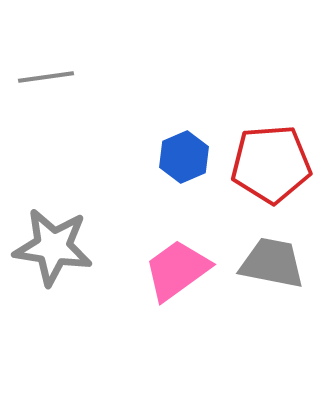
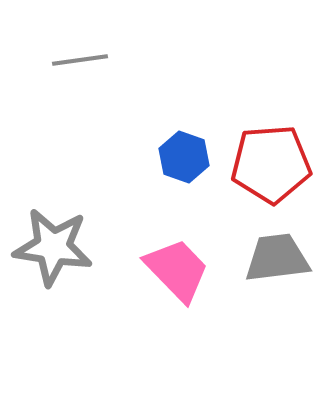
gray line: moved 34 px right, 17 px up
blue hexagon: rotated 18 degrees counterclockwise
gray trapezoid: moved 5 px right, 5 px up; rotated 18 degrees counterclockwise
pink trapezoid: rotated 82 degrees clockwise
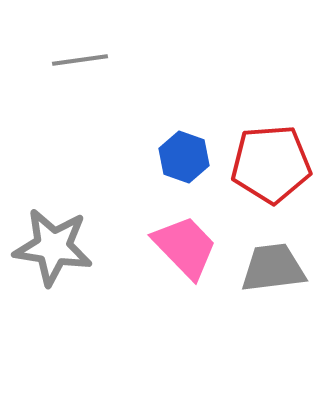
gray trapezoid: moved 4 px left, 10 px down
pink trapezoid: moved 8 px right, 23 px up
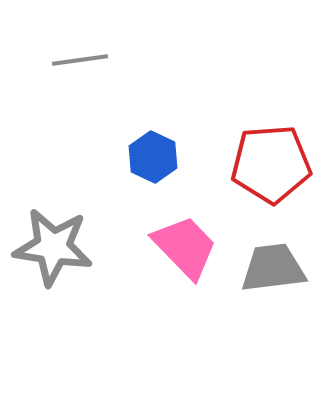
blue hexagon: moved 31 px left; rotated 6 degrees clockwise
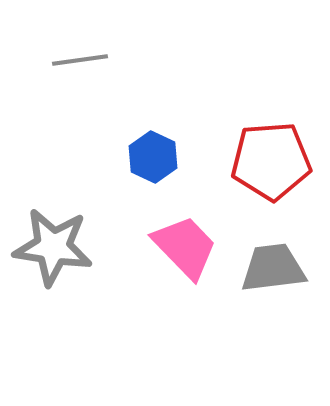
red pentagon: moved 3 px up
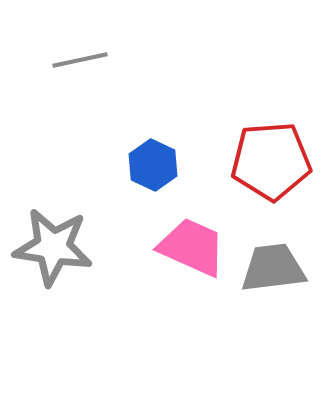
gray line: rotated 4 degrees counterclockwise
blue hexagon: moved 8 px down
pink trapezoid: moved 7 px right; rotated 22 degrees counterclockwise
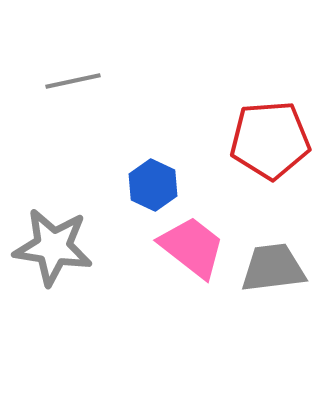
gray line: moved 7 px left, 21 px down
red pentagon: moved 1 px left, 21 px up
blue hexagon: moved 20 px down
pink trapezoid: rotated 14 degrees clockwise
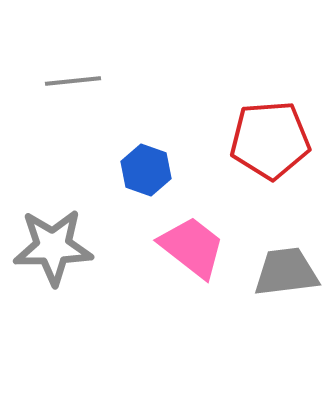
gray line: rotated 6 degrees clockwise
blue hexagon: moved 7 px left, 15 px up; rotated 6 degrees counterclockwise
gray star: rotated 10 degrees counterclockwise
gray trapezoid: moved 13 px right, 4 px down
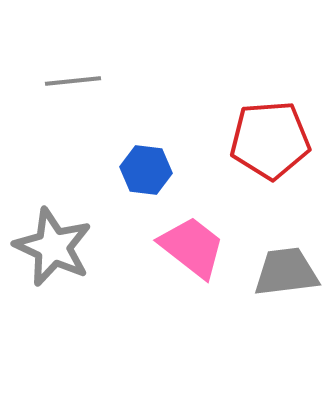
blue hexagon: rotated 12 degrees counterclockwise
gray star: rotated 26 degrees clockwise
